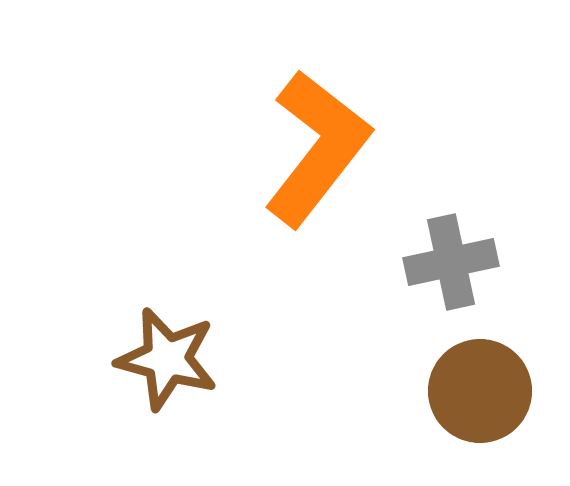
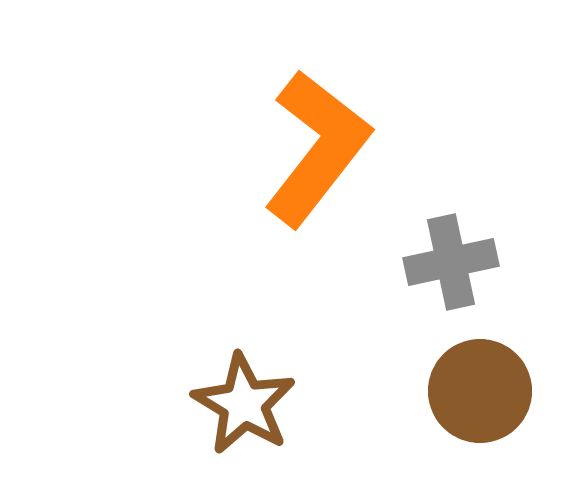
brown star: moved 77 px right, 45 px down; rotated 16 degrees clockwise
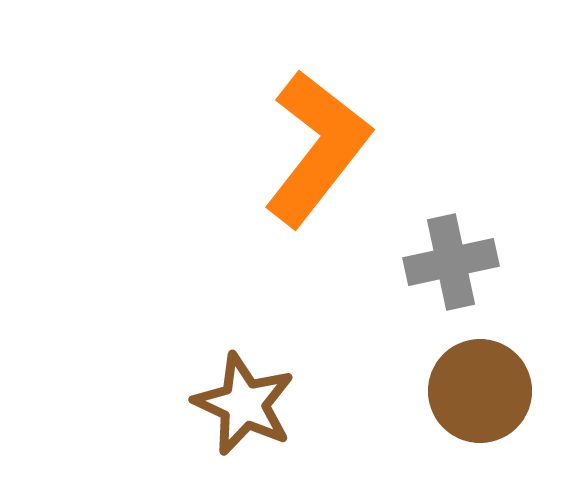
brown star: rotated 6 degrees counterclockwise
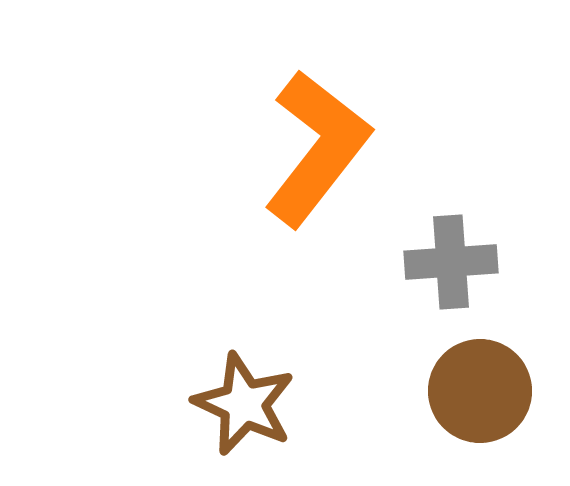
gray cross: rotated 8 degrees clockwise
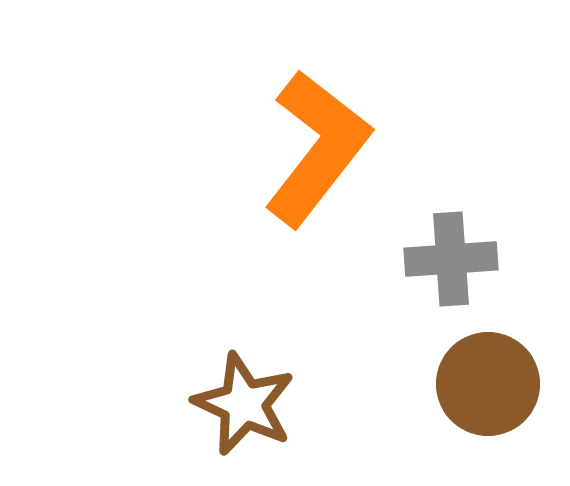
gray cross: moved 3 px up
brown circle: moved 8 px right, 7 px up
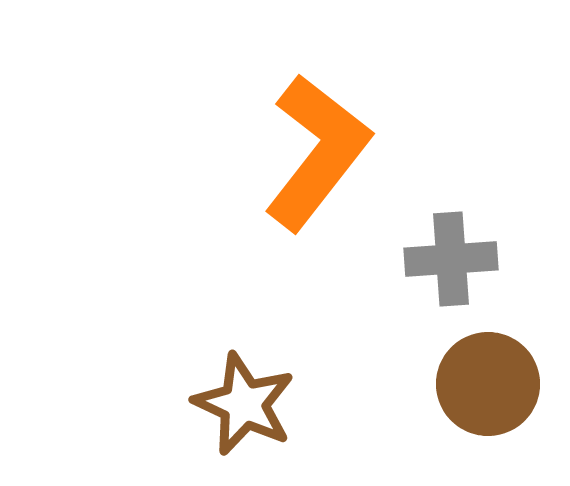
orange L-shape: moved 4 px down
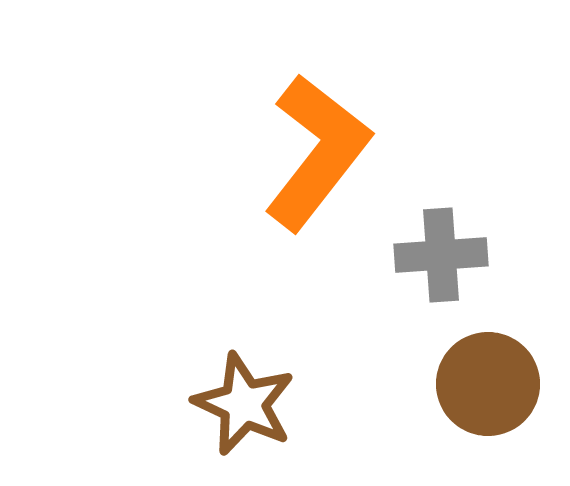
gray cross: moved 10 px left, 4 px up
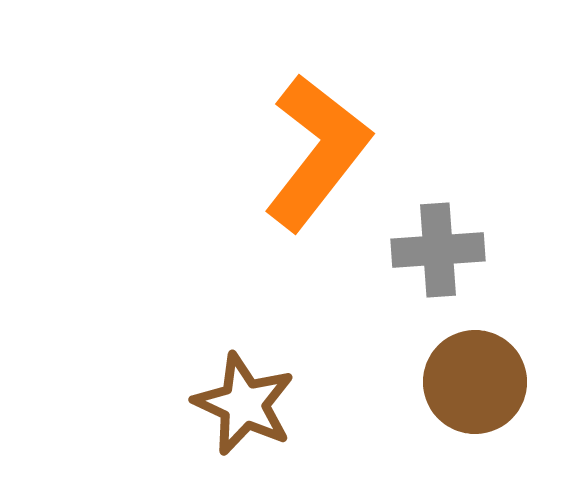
gray cross: moved 3 px left, 5 px up
brown circle: moved 13 px left, 2 px up
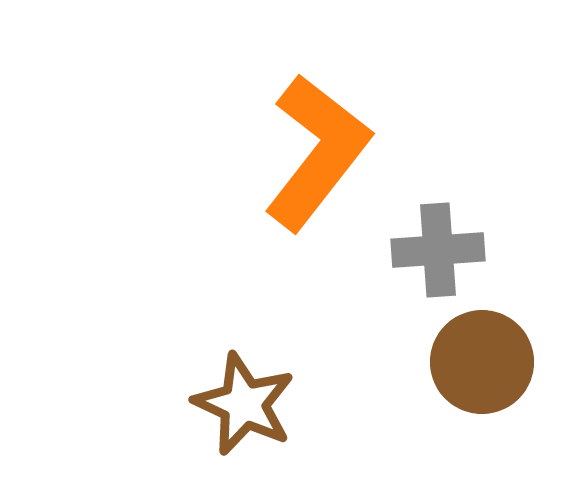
brown circle: moved 7 px right, 20 px up
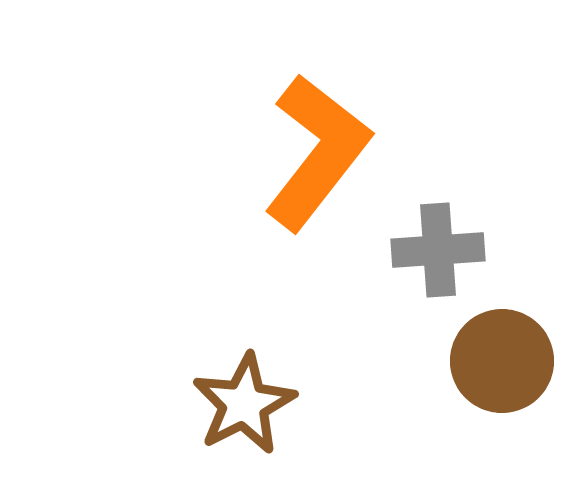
brown circle: moved 20 px right, 1 px up
brown star: rotated 20 degrees clockwise
